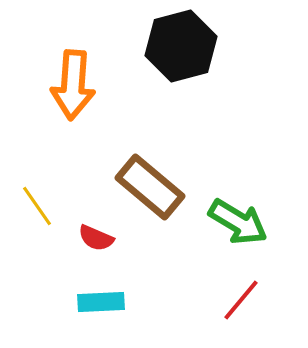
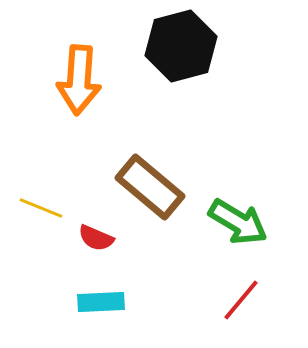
orange arrow: moved 6 px right, 5 px up
yellow line: moved 4 px right, 2 px down; rotated 33 degrees counterclockwise
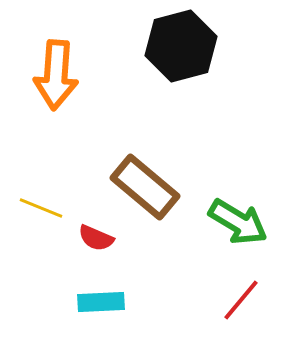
orange arrow: moved 23 px left, 5 px up
brown rectangle: moved 5 px left
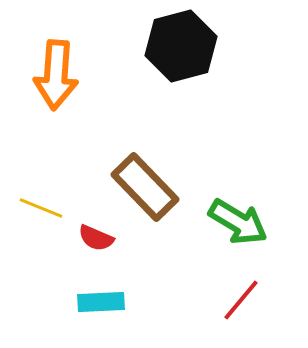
brown rectangle: rotated 6 degrees clockwise
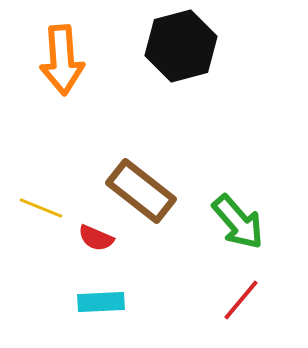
orange arrow: moved 6 px right, 15 px up; rotated 8 degrees counterclockwise
brown rectangle: moved 4 px left, 4 px down; rotated 8 degrees counterclockwise
green arrow: rotated 18 degrees clockwise
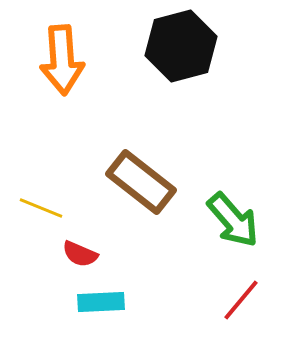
brown rectangle: moved 9 px up
green arrow: moved 5 px left, 2 px up
red semicircle: moved 16 px left, 16 px down
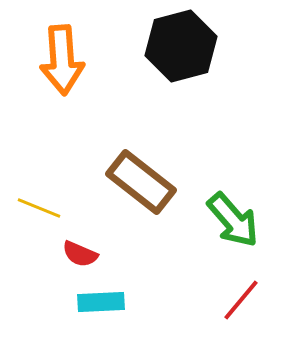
yellow line: moved 2 px left
